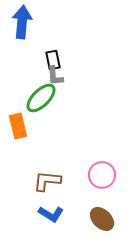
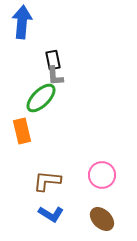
orange rectangle: moved 4 px right, 5 px down
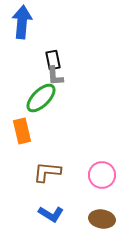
brown L-shape: moved 9 px up
brown ellipse: rotated 35 degrees counterclockwise
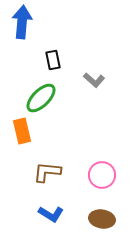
gray L-shape: moved 39 px right, 4 px down; rotated 45 degrees counterclockwise
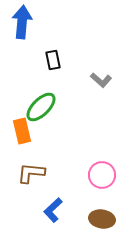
gray L-shape: moved 7 px right
green ellipse: moved 9 px down
brown L-shape: moved 16 px left, 1 px down
blue L-shape: moved 2 px right, 4 px up; rotated 105 degrees clockwise
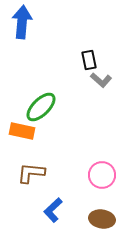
black rectangle: moved 36 px right
orange rectangle: rotated 65 degrees counterclockwise
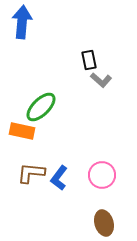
blue L-shape: moved 6 px right, 32 px up; rotated 10 degrees counterclockwise
brown ellipse: moved 2 px right, 4 px down; rotated 65 degrees clockwise
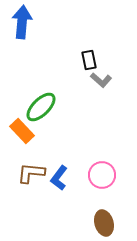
orange rectangle: rotated 35 degrees clockwise
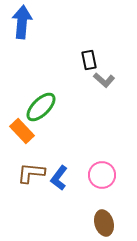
gray L-shape: moved 3 px right
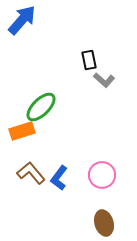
blue arrow: moved 2 px up; rotated 36 degrees clockwise
orange rectangle: rotated 65 degrees counterclockwise
brown L-shape: rotated 44 degrees clockwise
